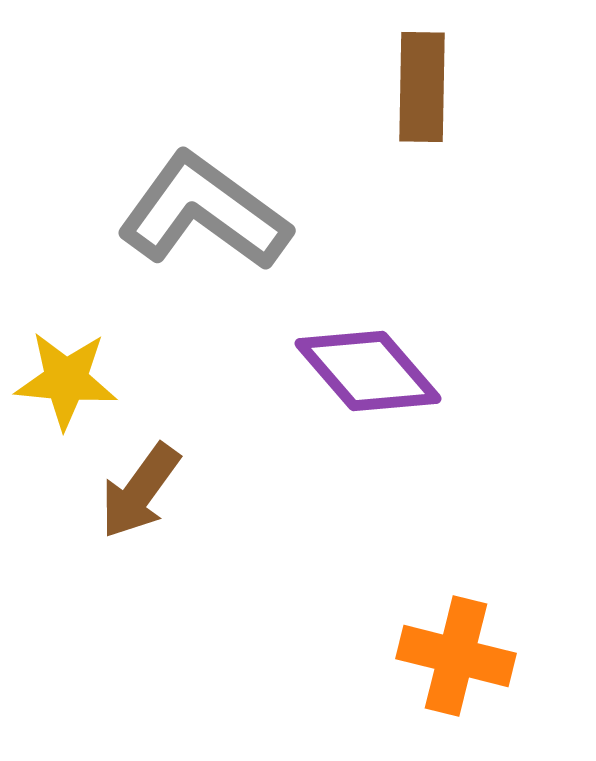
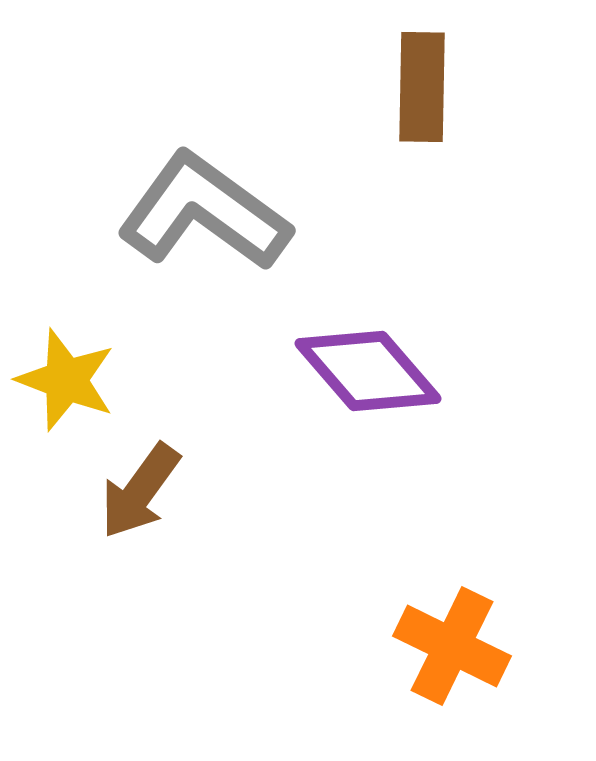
yellow star: rotated 16 degrees clockwise
orange cross: moved 4 px left, 10 px up; rotated 12 degrees clockwise
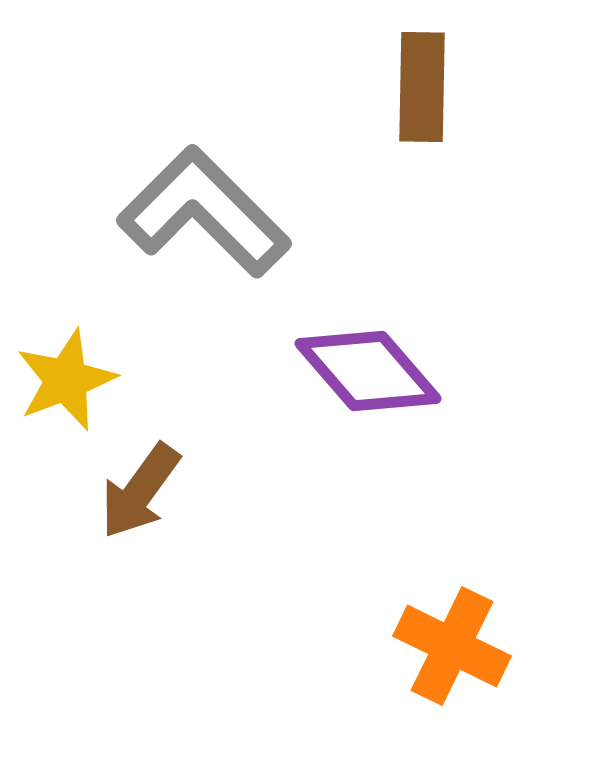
gray L-shape: rotated 9 degrees clockwise
yellow star: rotated 30 degrees clockwise
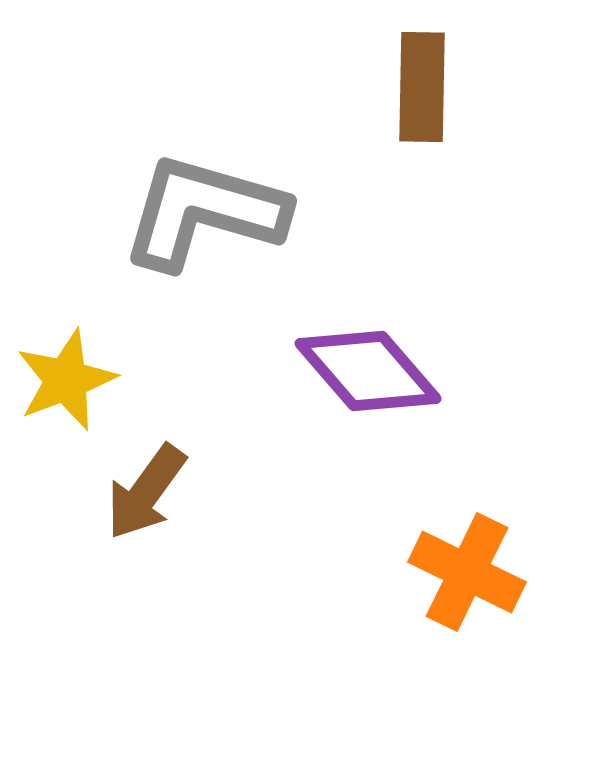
gray L-shape: rotated 29 degrees counterclockwise
brown arrow: moved 6 px right, 1 px down
orange cross: moved 15 px right, 74 px up
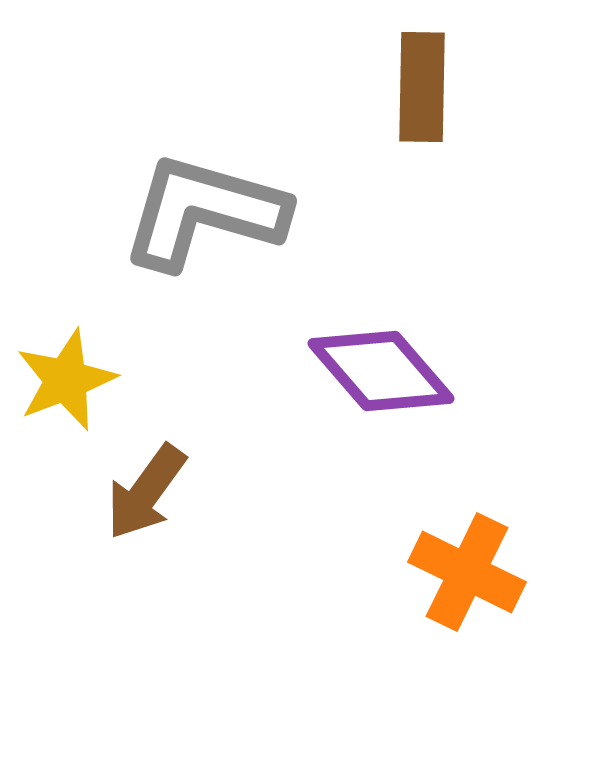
purple diamond: moved 13 px right
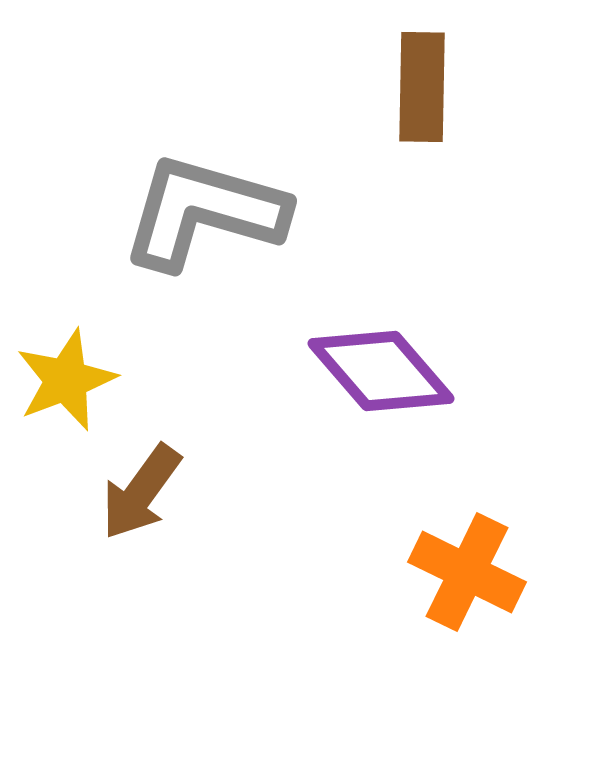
brown arrow: moved 5 px left
